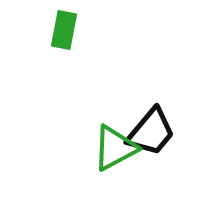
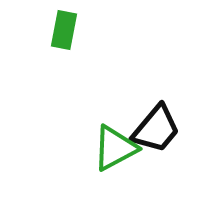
black trapezoid: moved 5 px right, 3 px up
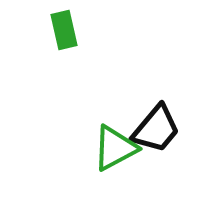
green rectangle: rotated 24 degrees counterclockwise
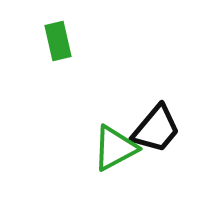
green rectangle: moved 6 px left, 11 px down
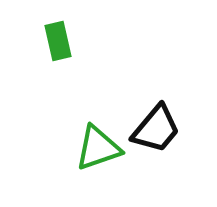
green triangle: moved 17 px left; rotated 9 degrees clockwise
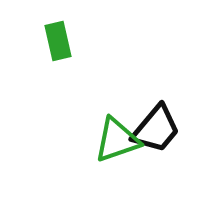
green triangle: moved 19 px right, 8 px up
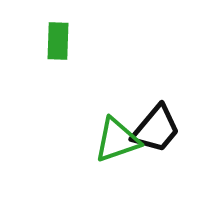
green rectangle: rotated 15 degrees clockwise
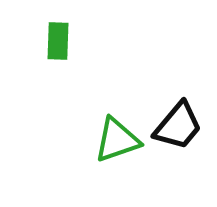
black trapezoid: moved 22 px right, 3 px up
